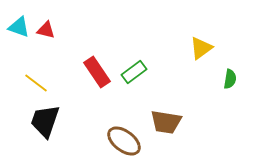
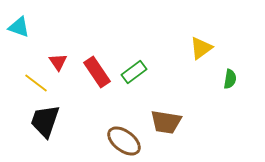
red triangle: moved 12 px right, 32 px down; rotated 42 degrees clockwise
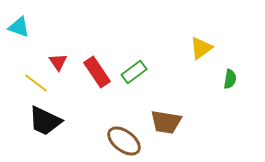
black trapezoid: rotated 84 degrees counterclockwise
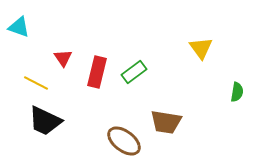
yellow triangle: rotated 30 degrees counterclockwise
red triangle: moved 5 px right, 4 px up
red rectangle: rotated 48 degrees clockwise
green semicircle: moved 7 px right, 13 px down
yellow line: rotated 10 degrees counterclockwise
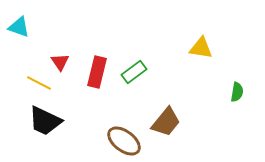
yellow triangle: rotated 45 degrees counterclockwise
red triangle: moved 3 px left, 4 px down
yellow line: moved 3 px right
brown trapezoid: rotated 60 degrees counterclockwise
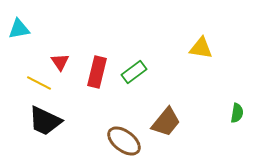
cyan triangle: moved 2 px down; rotated 30 degrees counterclockwise
green semicircle: moved 21 px down
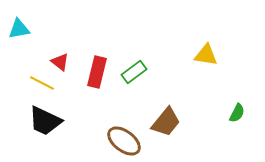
yellow triangle: moved 5 px right, 7 px down
red triangle: rotated 18 degrees counterclockwise
yellow line: moved 3 px right
green semicircle: rotated 18 degrees clockwise
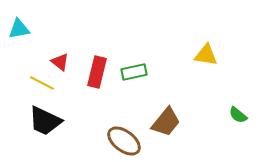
green rectangle: rotated 25 degrees clockwise
green semicircle: moved 1 px right, 2 px down; rotated 102 degrees clockwise
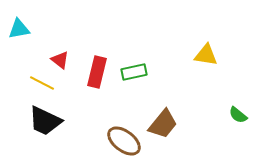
red triangle: moved 2 px up
brown trapezoid: moved 3 px left, 2 px down
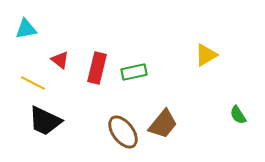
cyan triangle: moved 7 px right
yellow triangle: rotated 40 degrees counterclockwise
red rectangle: moved 4 px up
yellow line: moved 9 px left
green semicircle: rotated 18 degrees clockwise
brown ellipse: moved 1 px left, 9 px up; rotated 16 degrees clockwise
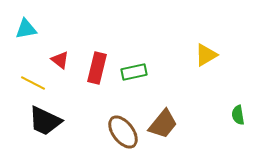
green semicircle: rotated 24 degrees clockwise
